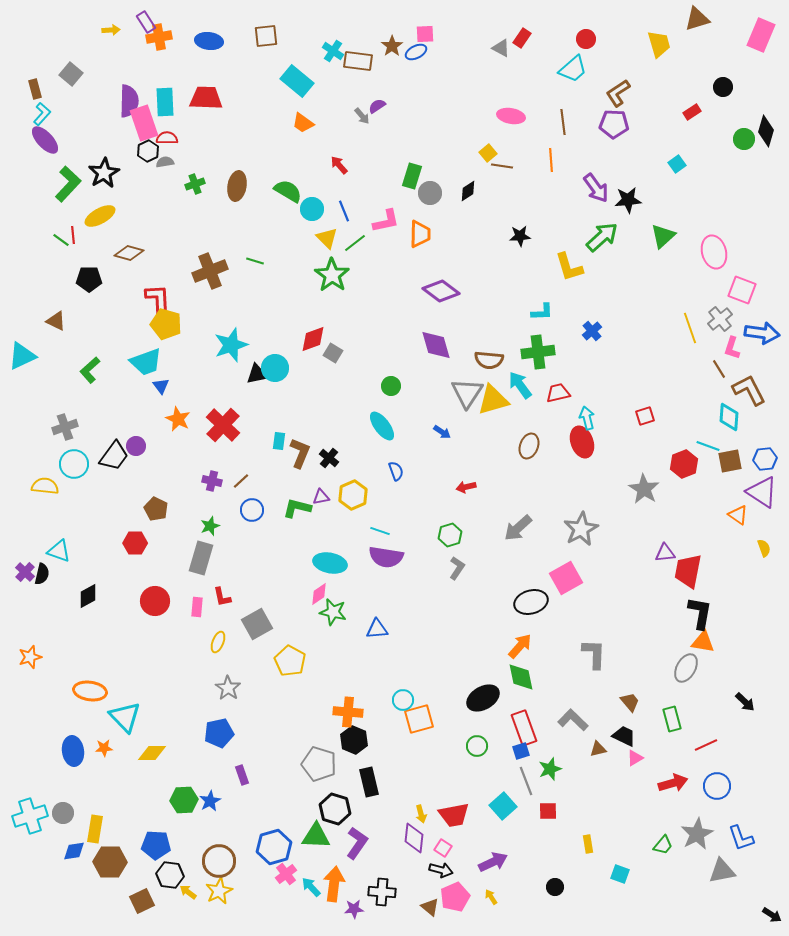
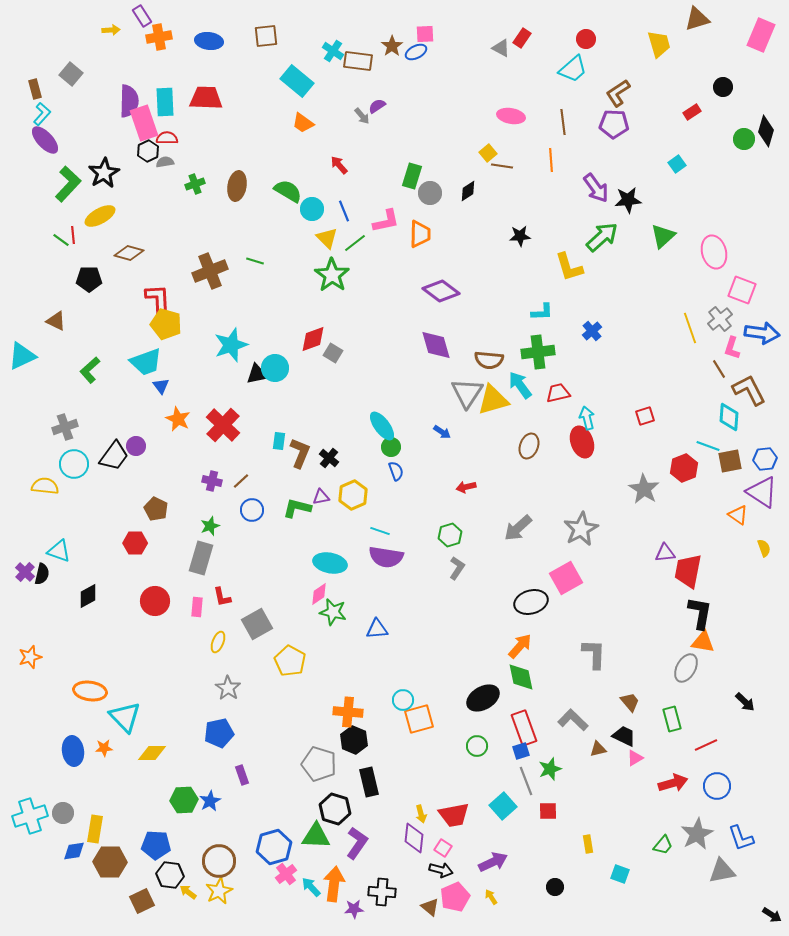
purple rectangle at (146, 22): moved 4 px left, 6 px up
green circle at (391, 386): moved 61 px down
red hexagon at (684, 464): moved 4 px down
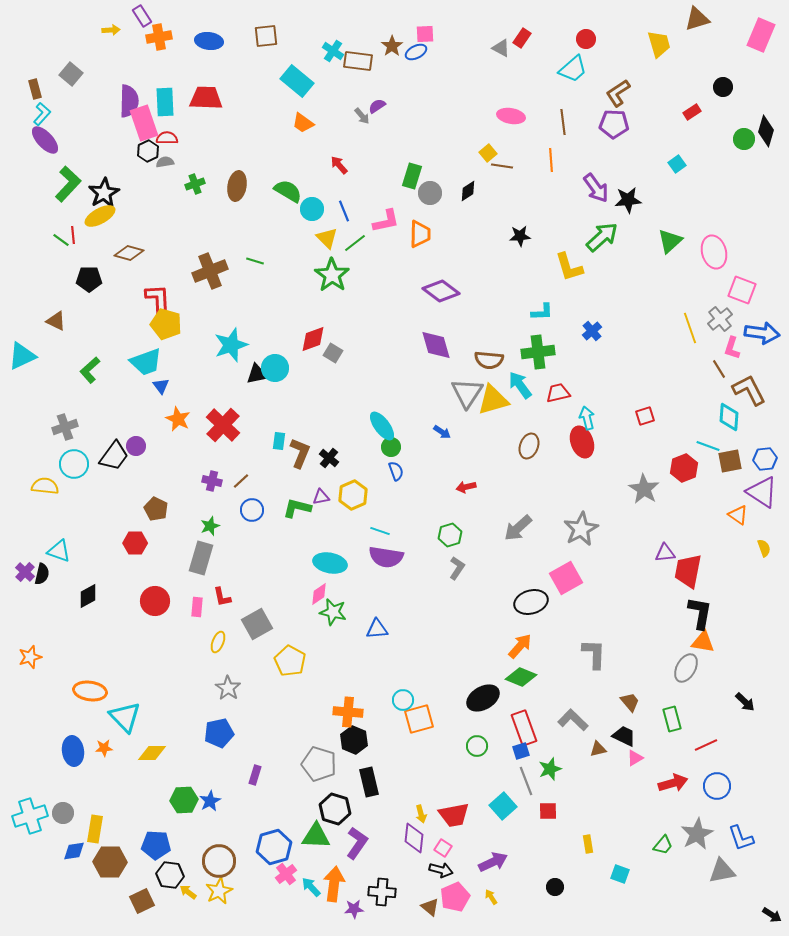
black star at (104, 173): moved 20 px down
green triangle at (663, 236): moved 7 px right, 5 px down
green diamond at (521, 677): rotated 56 degrees counterclockwise
purple rectangle at (242, 775): moved 13 px right; rotated 36 degrees clockwise
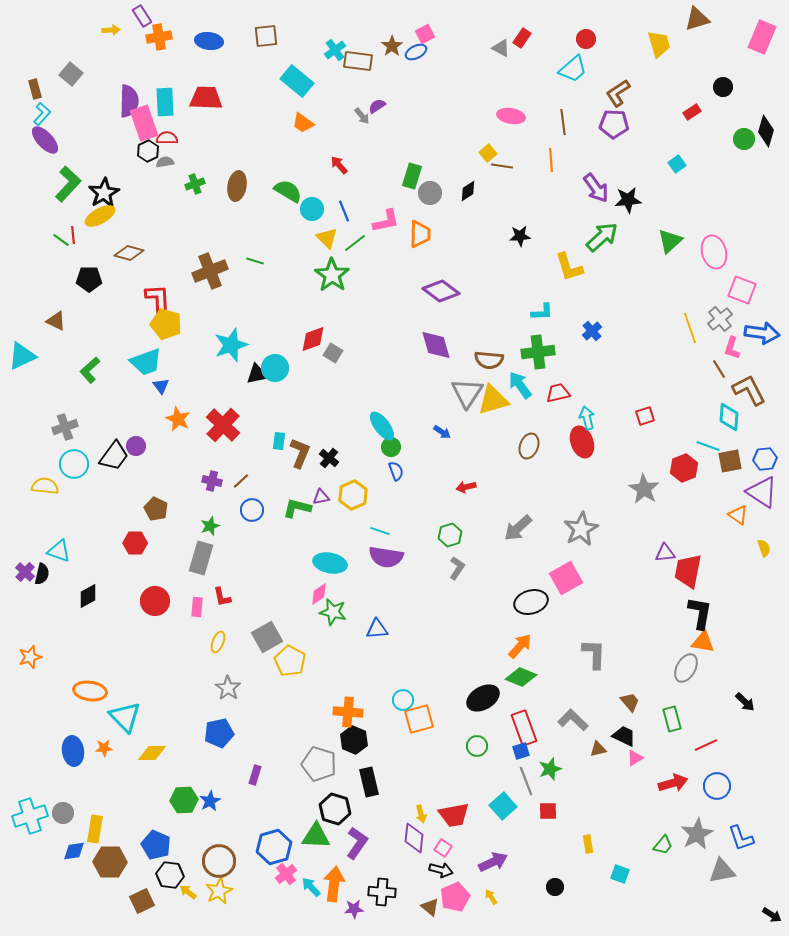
pink square at (425, 34): rotated 24 degrees counterclockwise
pink rectangle at (761, 35): moved 1 px right, 2 px down
cyan cross at (333, 51): moved 2 px right, 1 px up; rotated 20 degrees clockwise
gray square at (257, 624): moved 10 px right, 13 px down
blue pentagon at (156, 845): rotated 20 degrees clockwise
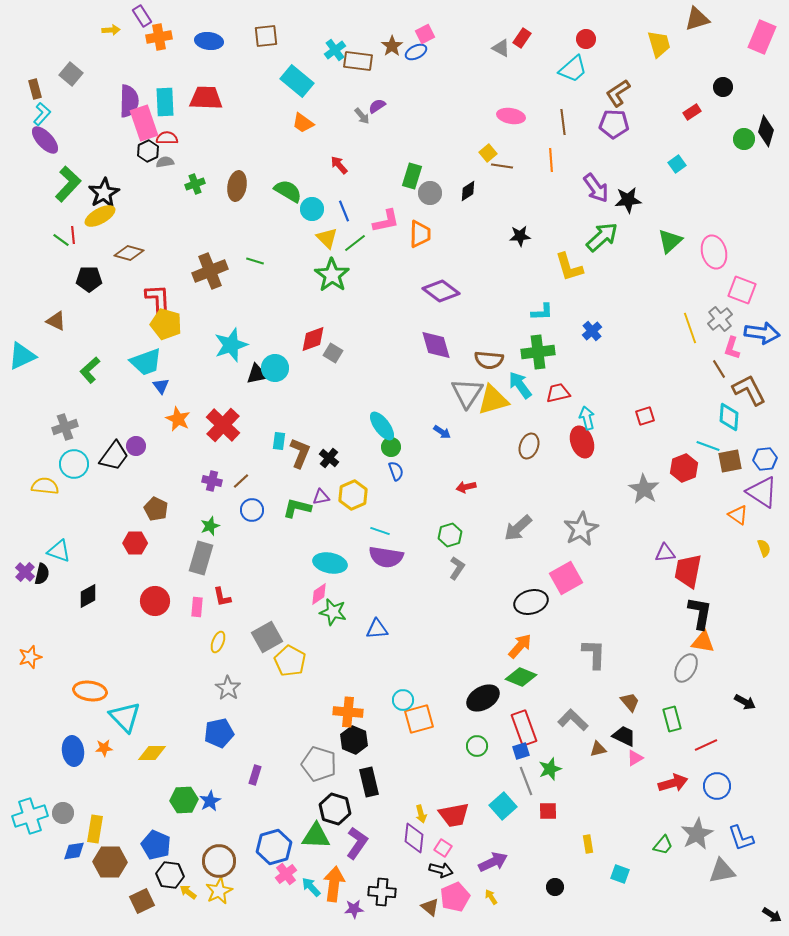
black arrow at (745, 702): rotated 15 degrees counterclockwise
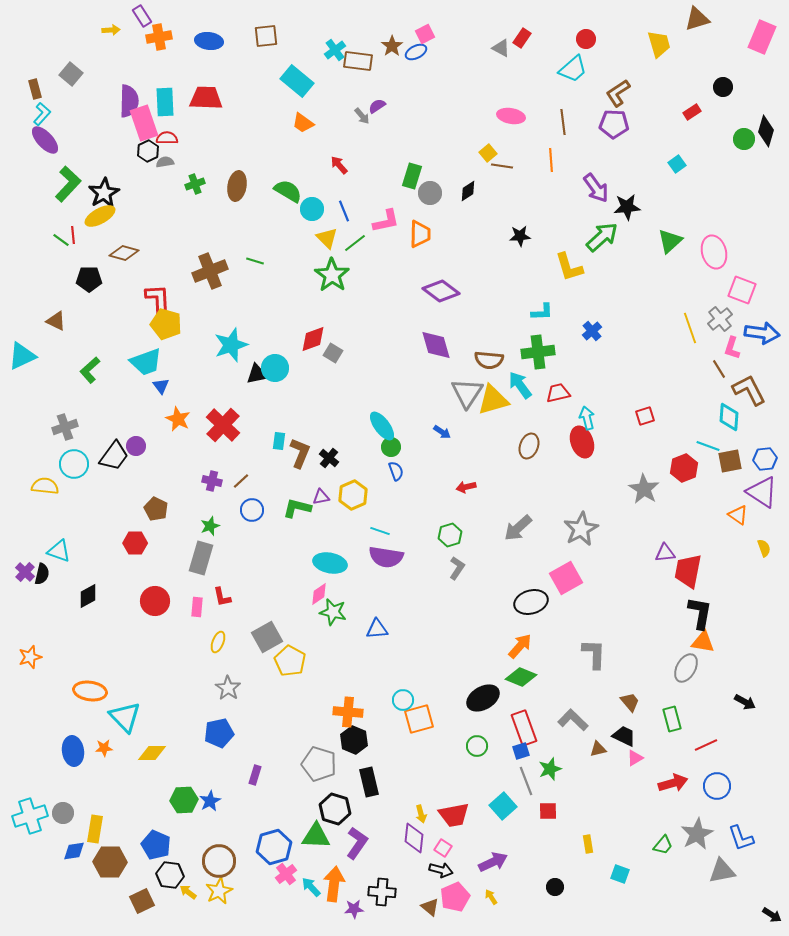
black star at (628, 200): moved 1 px left, 7 px down
brown diamond at (129, 253): moved 5 px left
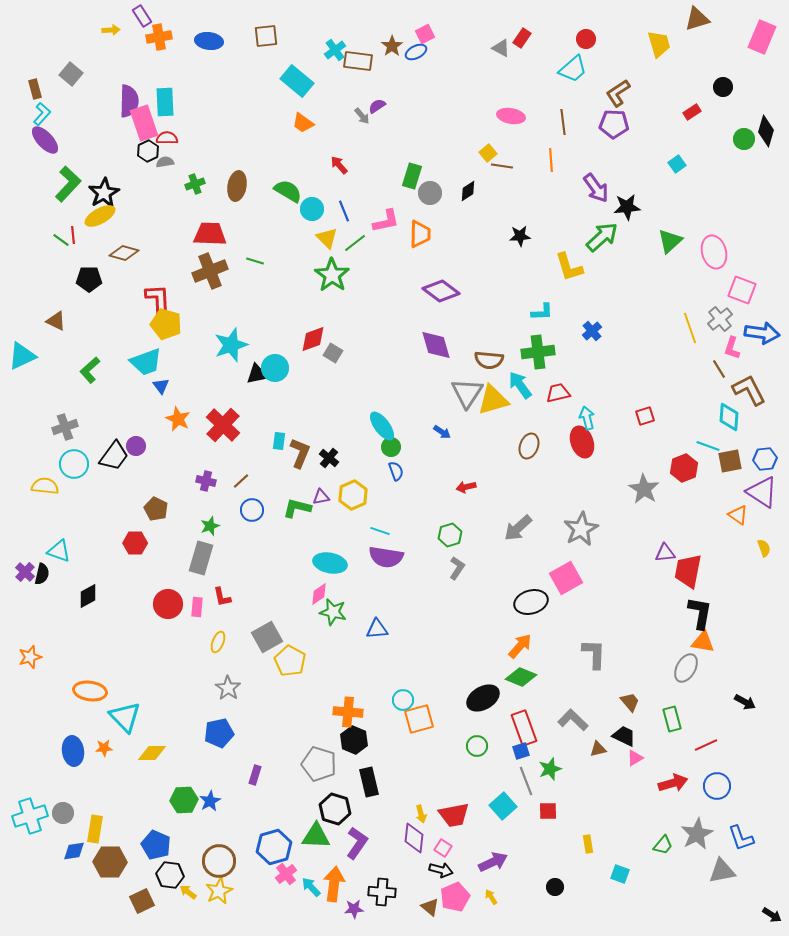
red trapezoid at (206, 98): moved 4 px right, 136 px down
purple cross at (212, 481): moved 6 px left
red circle at (155, 601): moved 13 px right, 3 px down
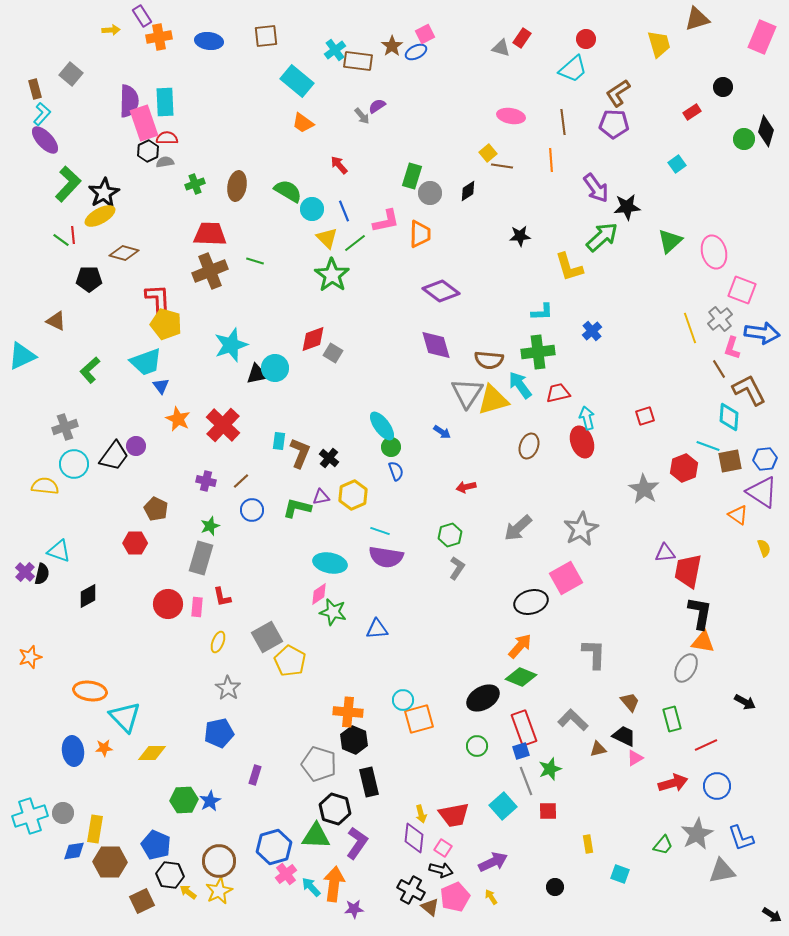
gray triangle at (501, 48): rotated 12 degrees counterclockwise
black cross at (382, 892): moved 29 px right, 2 px up; rotated 24 degrees clockwise
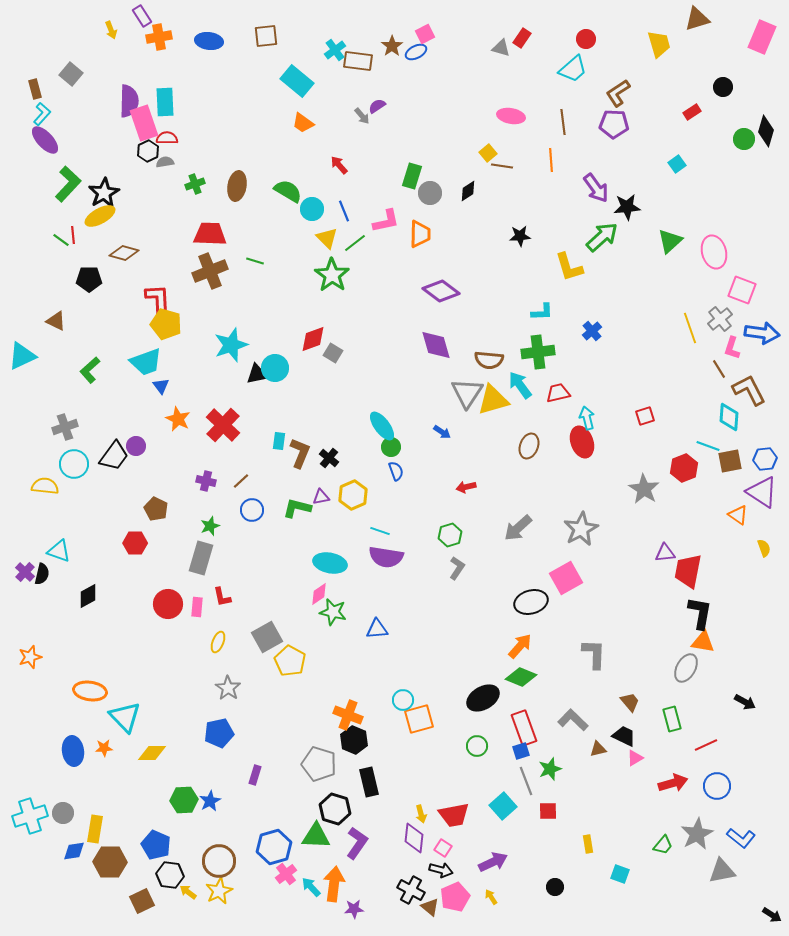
yellow arrow at (111, 30): rotated 72 degrees clockwise
orange cross at (348, 712): moved 3 px down; rotated 16 degrees clockwise
blue L-shape at (741, 838): rotated 32 degrees counterclockwise
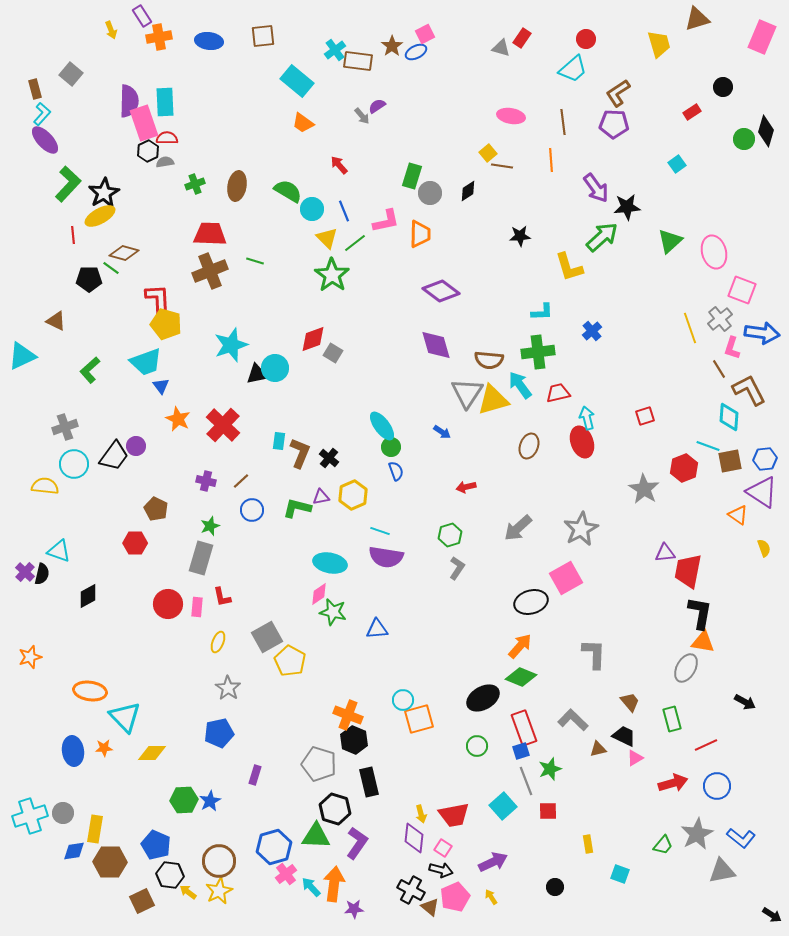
brown square at (266, 36): moved 3 px left
green line at (61, 240): moved 50 px right, 28 px down
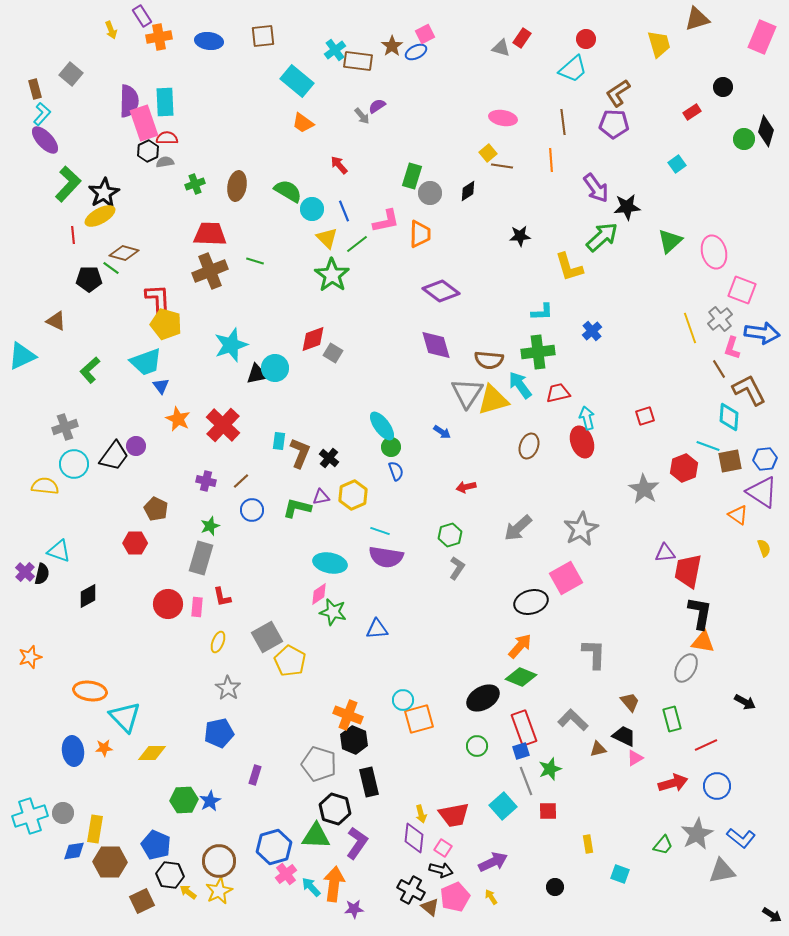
pink ellipse at (511, 116): moved 8 px left, 2 px down
green line at (355, 243): moved 2 px right, 1 px down
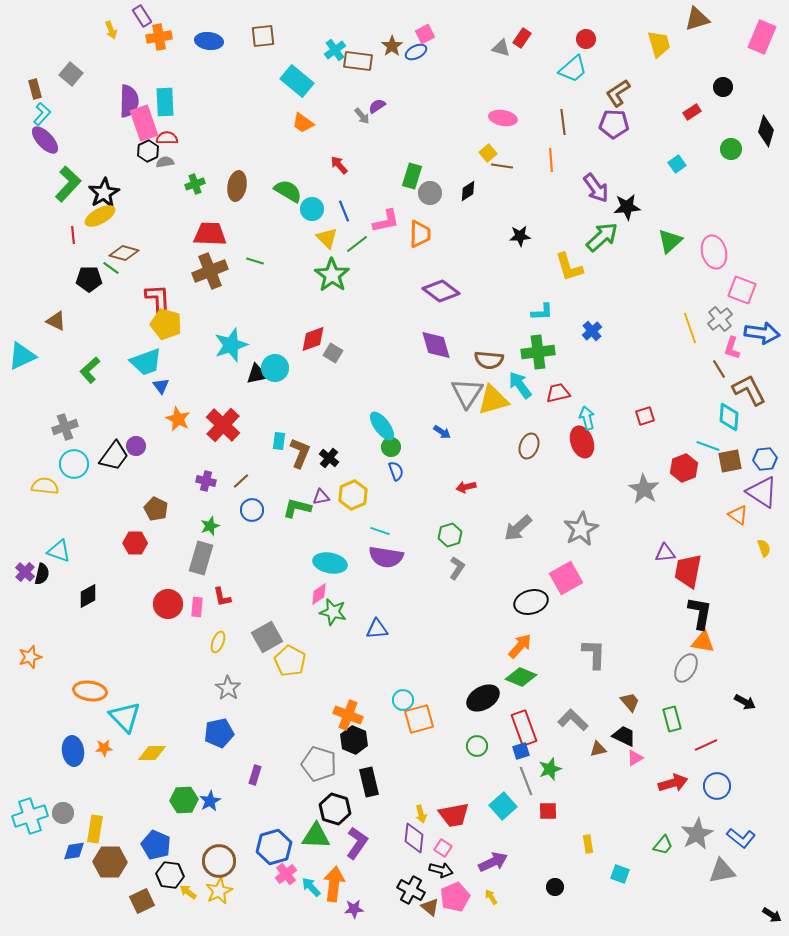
green circle at (744, 139): moved 13 px left, 10 px down
